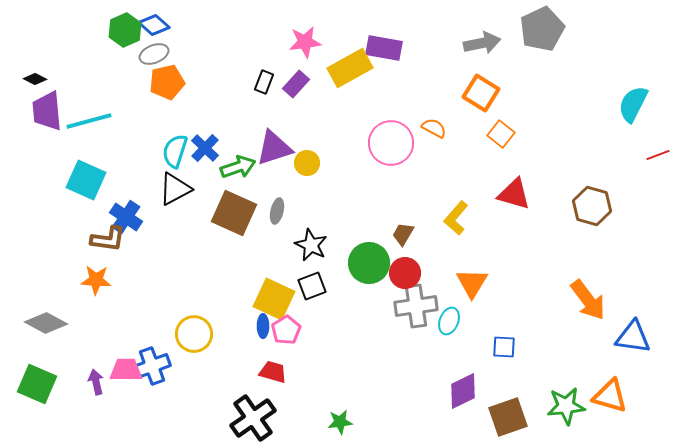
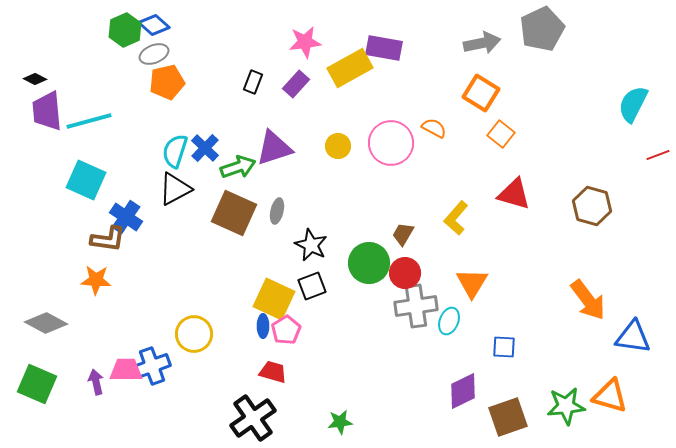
black rectangle at (264, 82): moved 11 px left
yellow circle at (307, 163): moved 31 px right, 17 px up
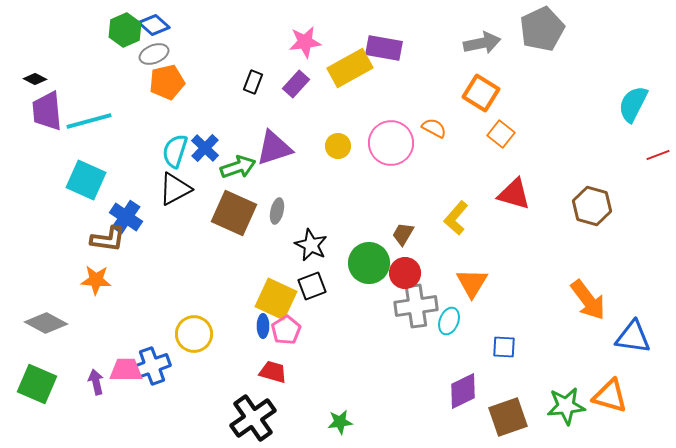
yellow square at (274, 299): moved 2 px right
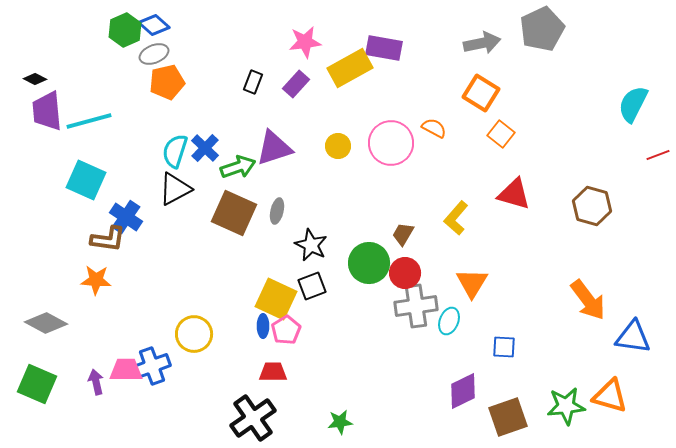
red trapezoid at (273, 372): rotated 16 degrees counterclockwise
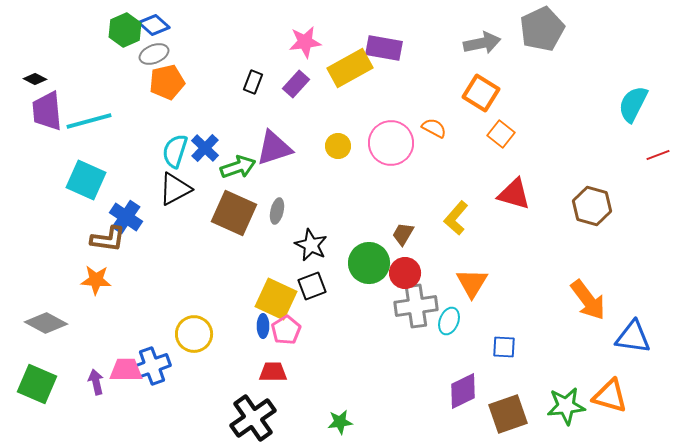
brown square at (508, 417): moved 3 px up
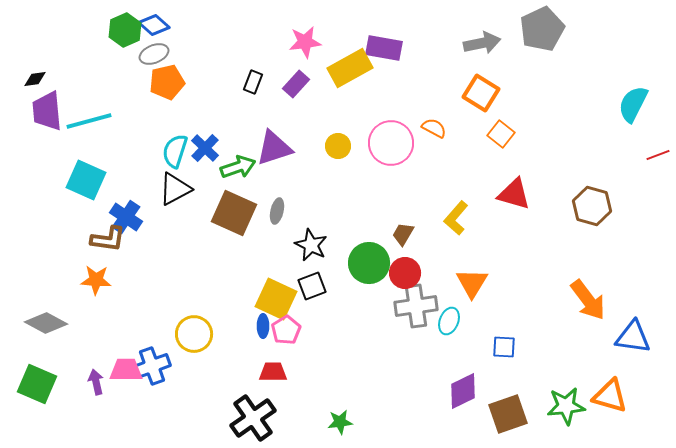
black diamond at (35, 79): rotated 35 degrees counterclockwise
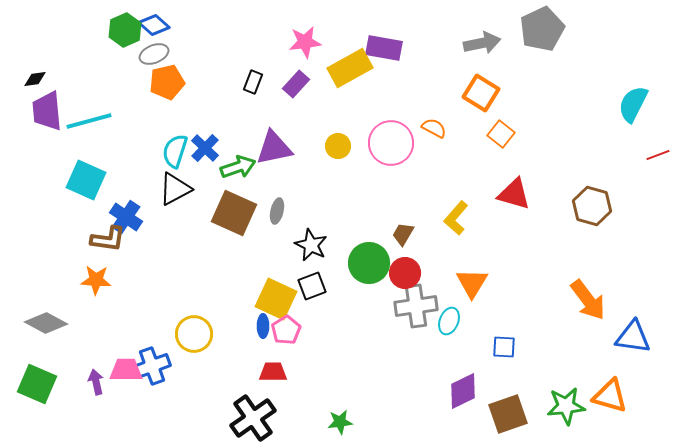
purple triangle at (274, 148): rotated 6 degrees clockwise
